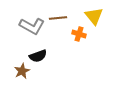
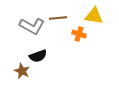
yellow triangle: rotated 42 degrees counterclockwise
brown star: rotated 21 degrees counterclockwise
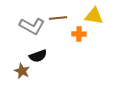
orange cross: rotated 16 degrees counterclockwise
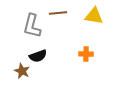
brown line: moved 5 px up
gray L-shape: rotated 75 degrees clockwise
orange cross: moved 7 px right, 20 px down
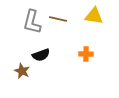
brown line: moved 6 px down; rotated 18 degrees clockwise
gray L-shape: moved 4 px up
black semicircle: moved 3 px right, 1 px up
